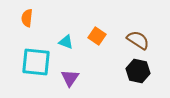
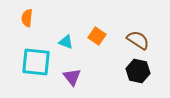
purple triangle: moved 2 px right, 1 px up; rotated 12 degrees counterclockwise
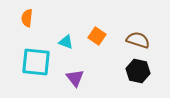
brown semicircle: rotated 15 degrees counterclockwise
purple triangle: moved 3 px right, 1 px down
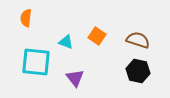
orange semicircle: moved 1 px left
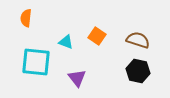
purple triangle: moved 2 px right
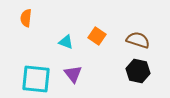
cyan square: moved 17 px down
purple triangle: moved 4 px left, 4 px up
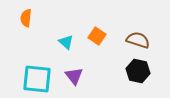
cyan triangle: rotated 21 degrees clockwise
purple triangle: moved 1 px right, 2 px down
cyan square: moved 1 px right
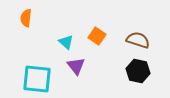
purple triangle: moved 2 px right, 10 px up
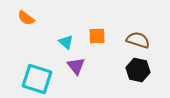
orange semicircle: rotated 60 degrees counterclockwise
orange square: rotated 36 degrees counterclockwise
black hexagon: moved 1 px up
cyan square: rotated 12 degrees clockwise
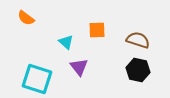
orange square: moved 6 px up
purple triangle: moved 3 px right, 1 px down
